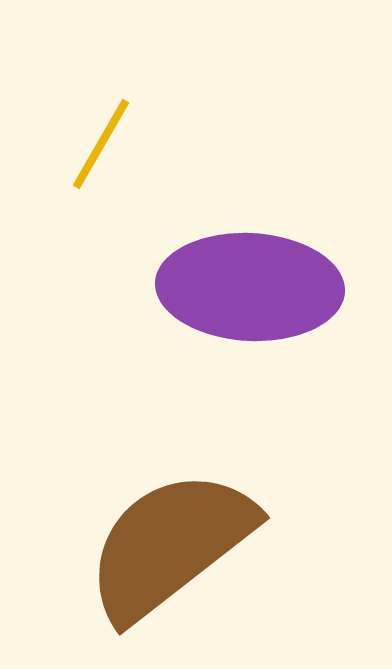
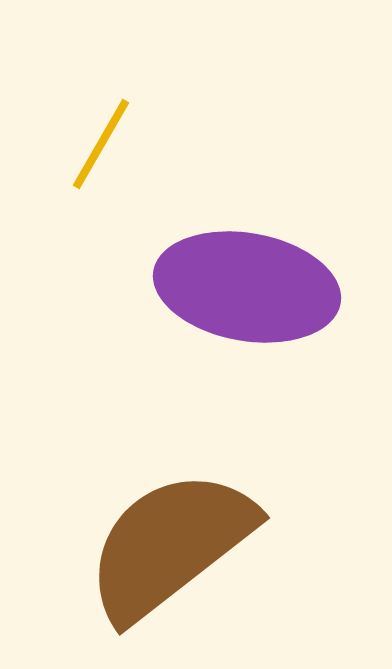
purple ellipse: moved 3 px left; rotated 7 degrees clockwise
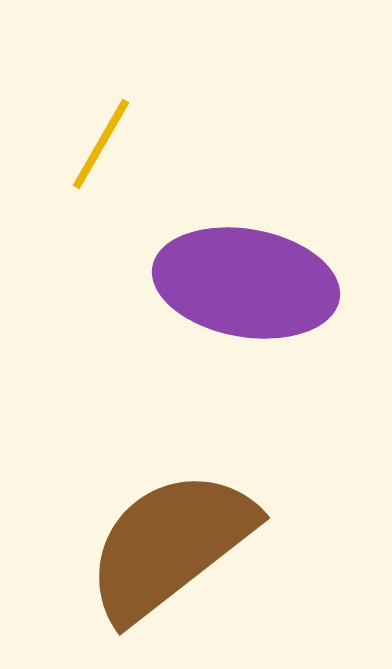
purple ellipse: moved 1 px left, 4 px up
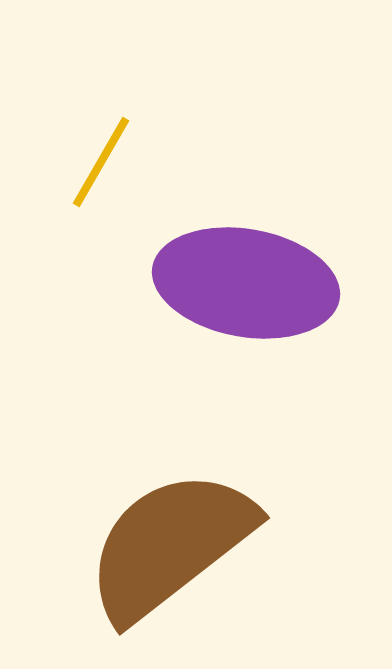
yellow line: moved 18 px down
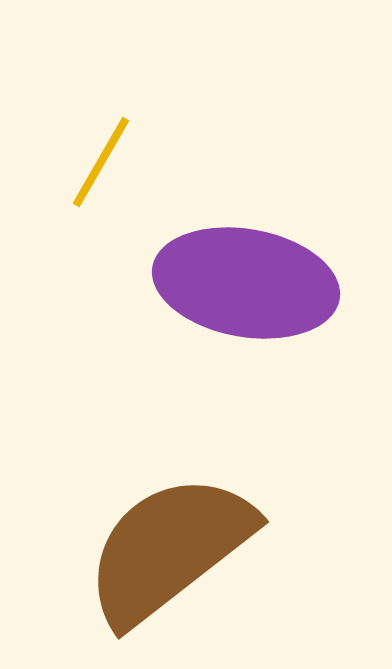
brown semicircle: moved 1 px left, 4 px down
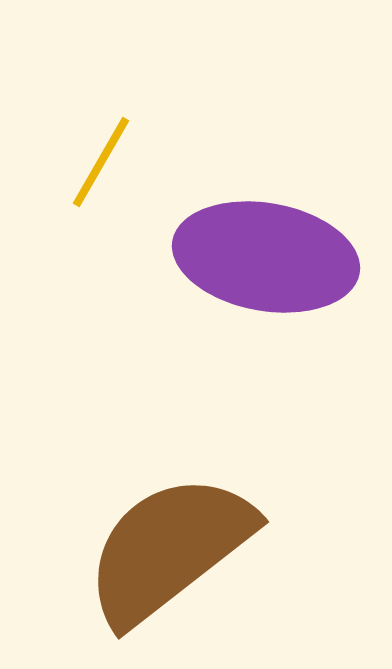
purple ellipse: moved 20 px right, 26 px up
